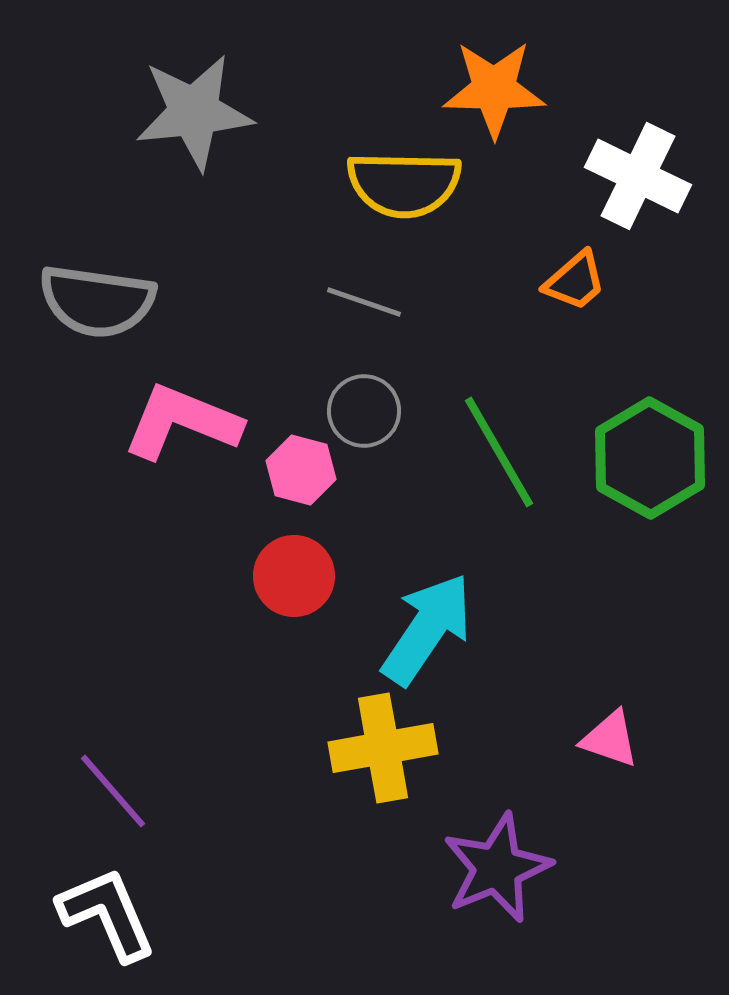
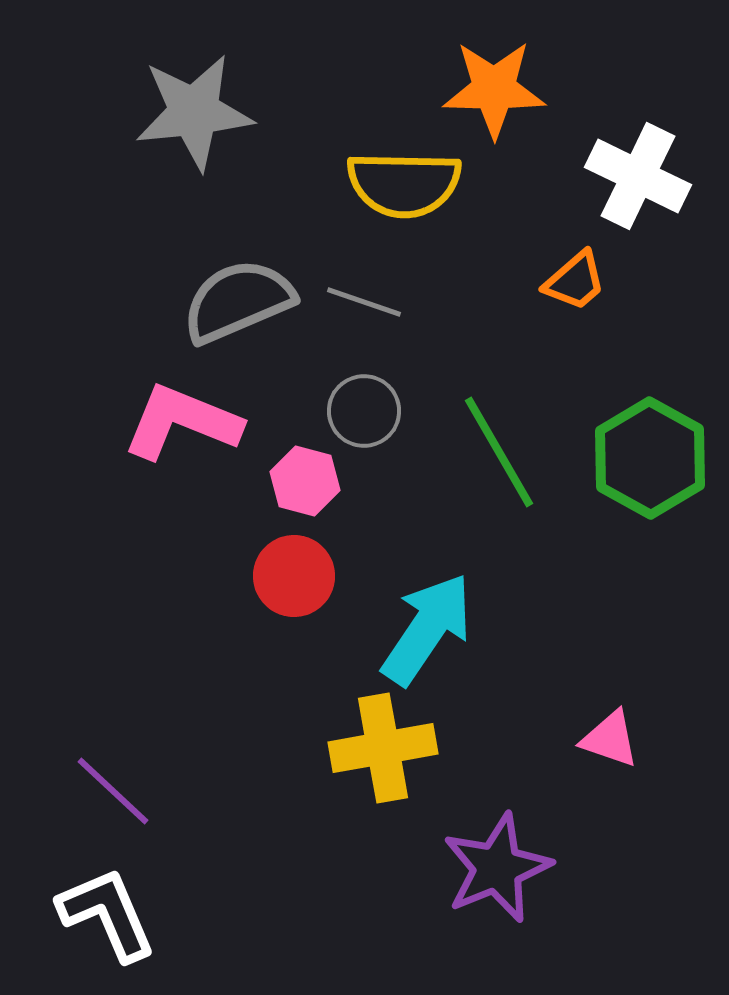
gray semicircle: moved 141 px right; rotated 149 degrees clockwise
pink hexagon: moved 4 px right, 11 px down
purple line: rotated 6 degrees counterclockwise
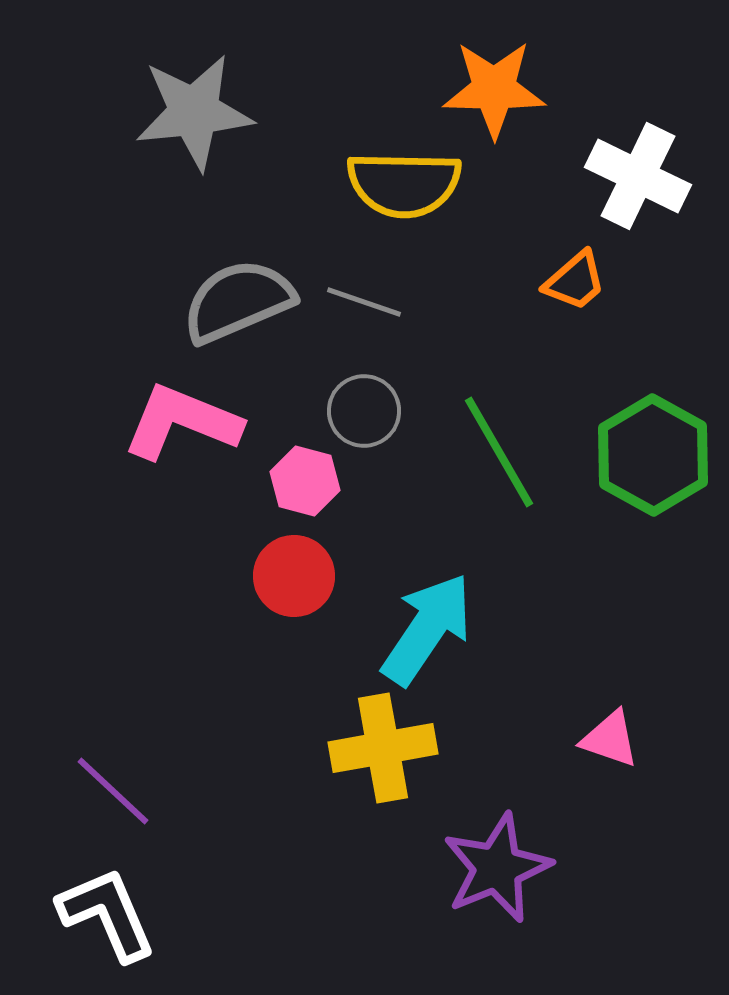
green hexagon: moved 3 px right, 3 px up
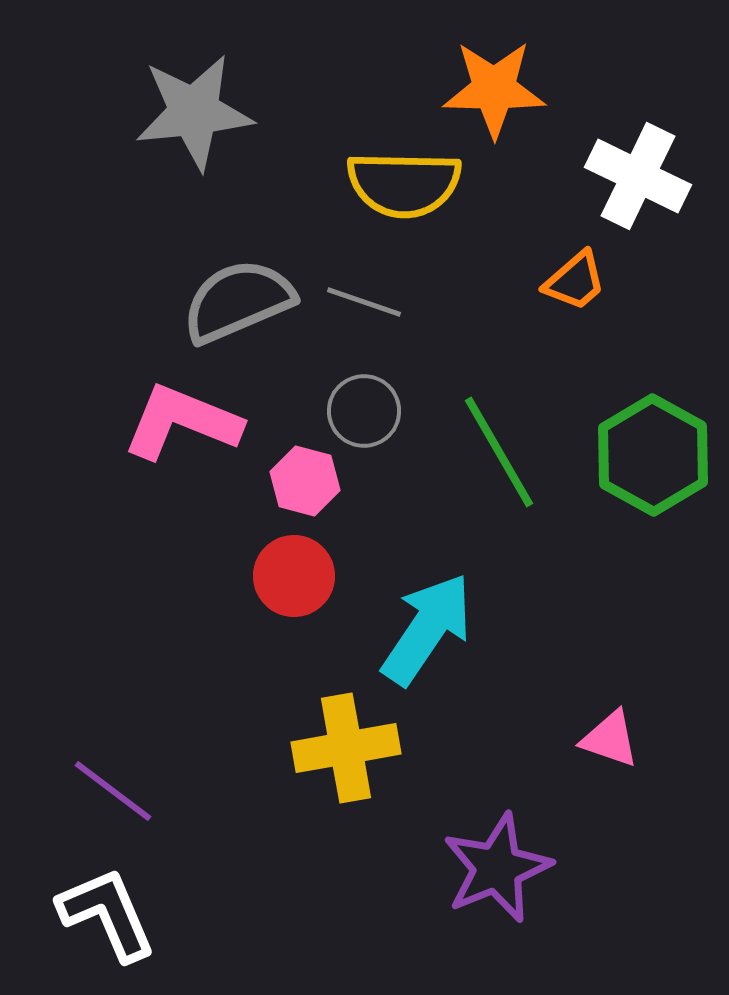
yellow cross: moved 37 px left
purple line: rotated 6 degrees counterclockwise
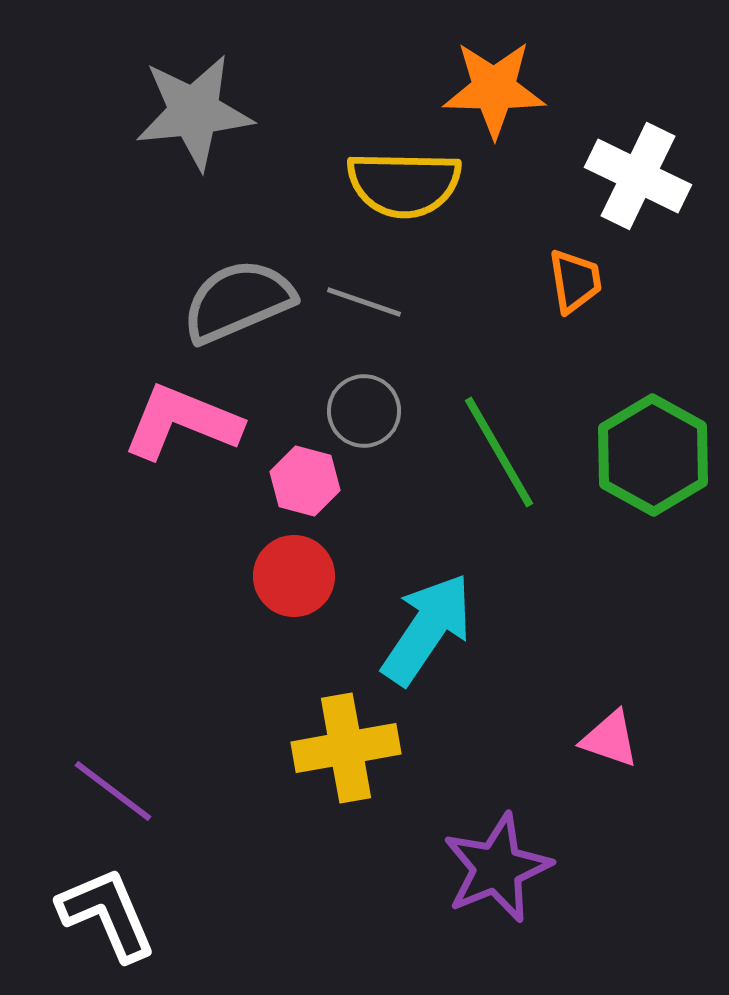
orange trapezoid: rotated 58 degrees counterclockwise
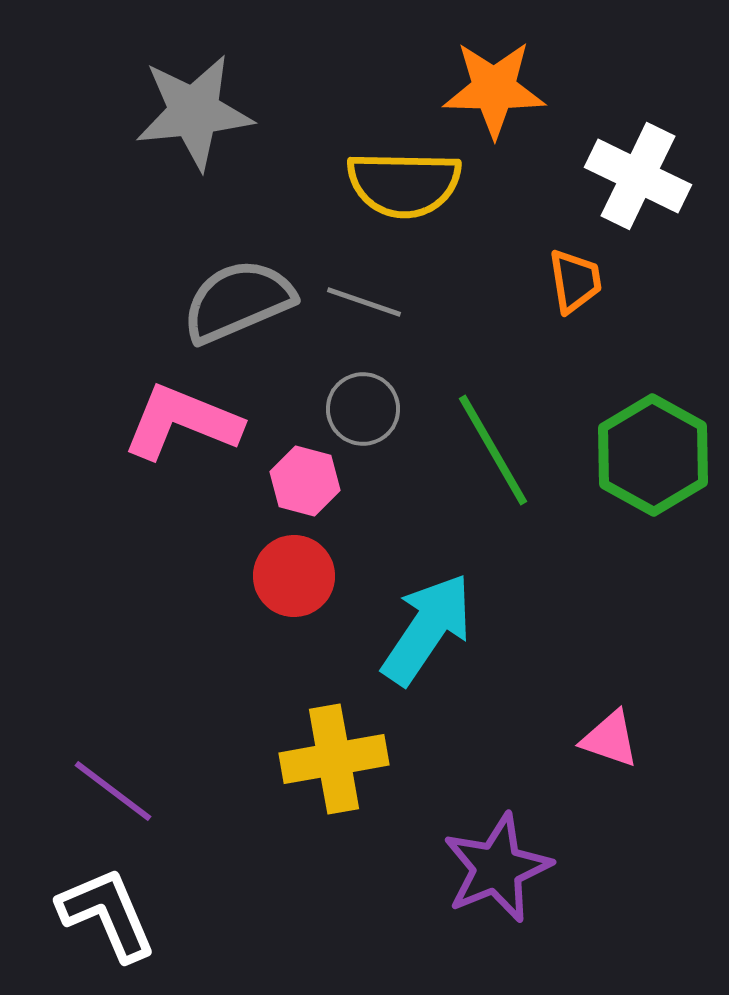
gray circle: moved 1 px left, 2 px up
green line: moved 6 px left, 2 px up
yellow cross: moved 12 px left, 11 px down
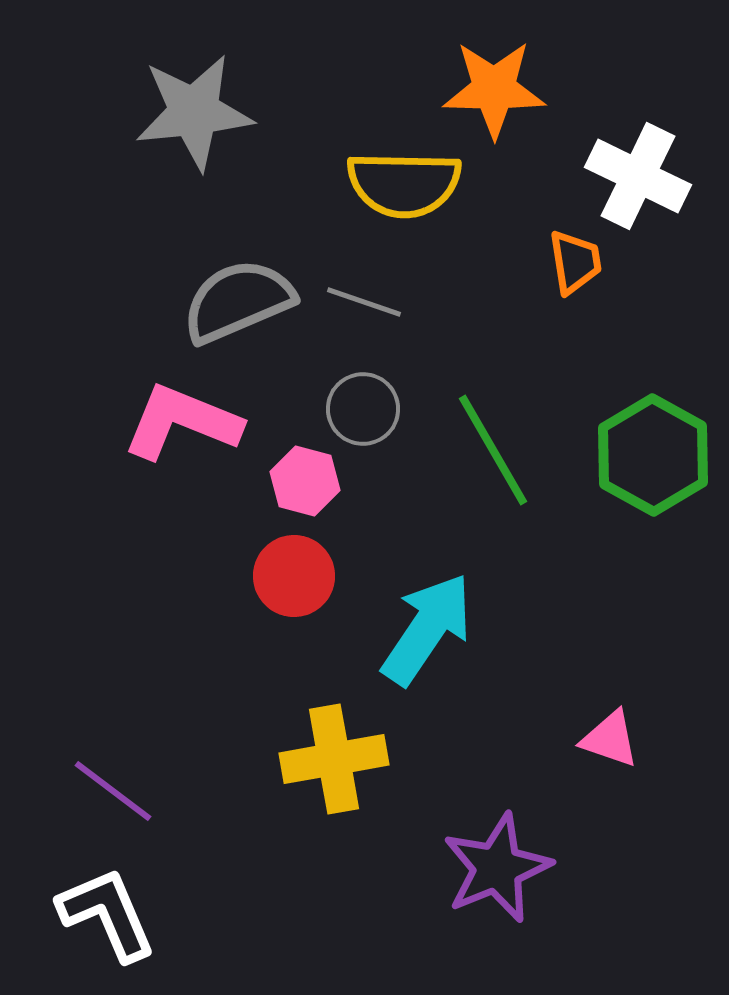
orange trapezoid: moved 19 px up
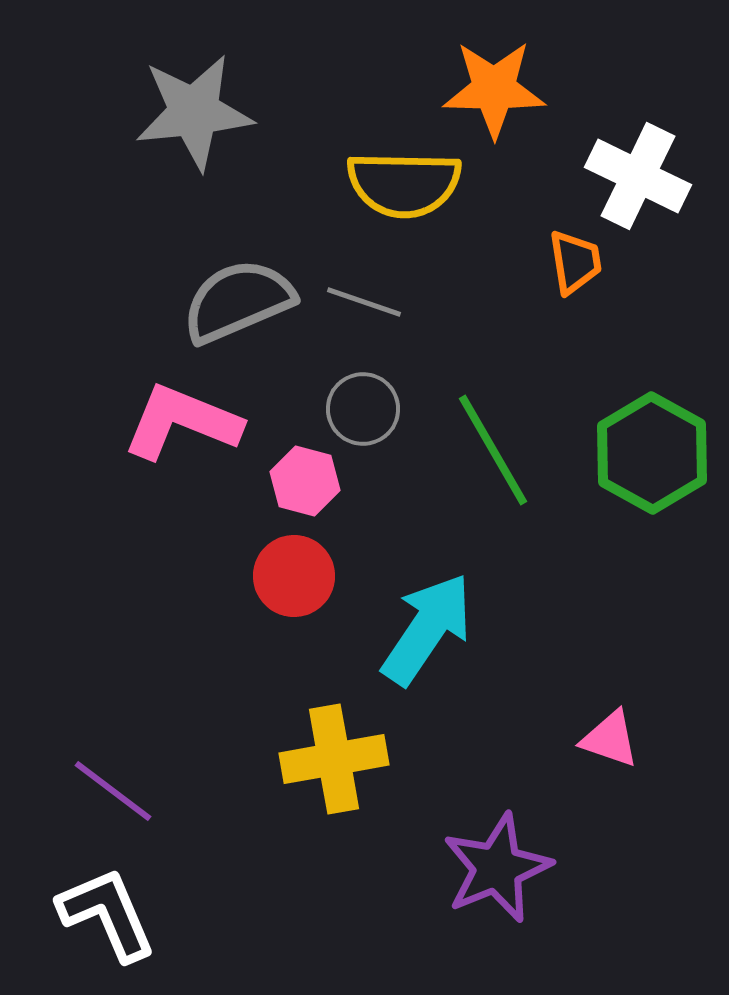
green hexagon: moved 1 px left, 2 px up
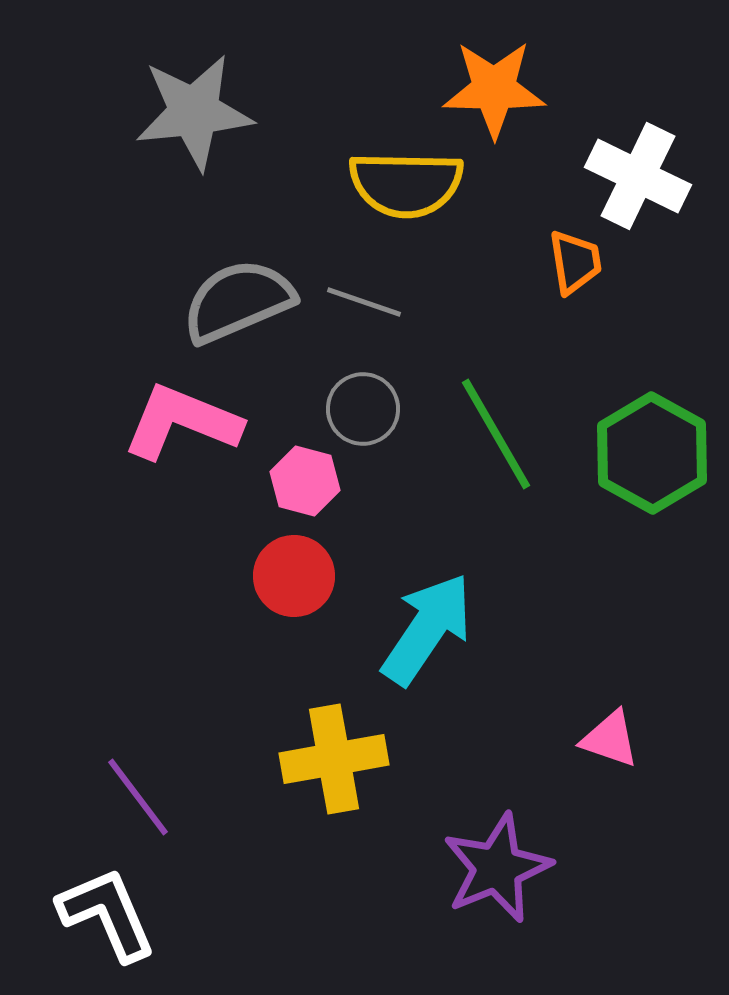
yellow semicircle: moved 2 px right
green line: moved 3 px right, 16 px up
purple line: moved 25 px right, 6 px down; rotated 16 degrees clockwise
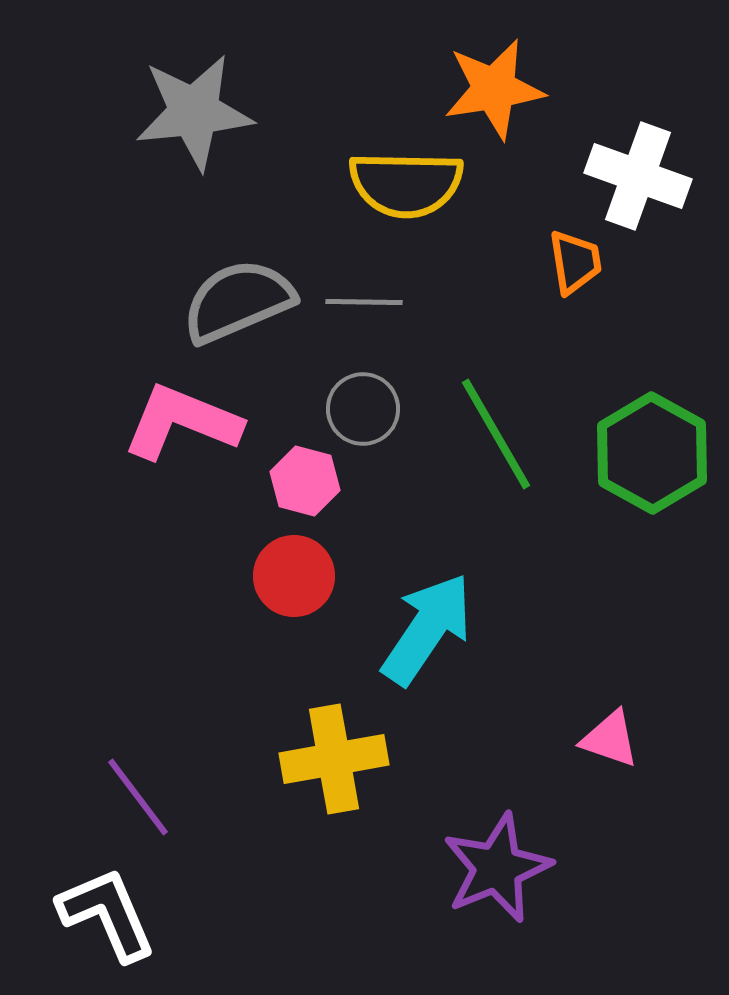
orange star: rotated 10 degrees counterclockwise
white cross: rotated 6 degrees counterclockwise
gray line: rotated 18 degrees counterclockwise
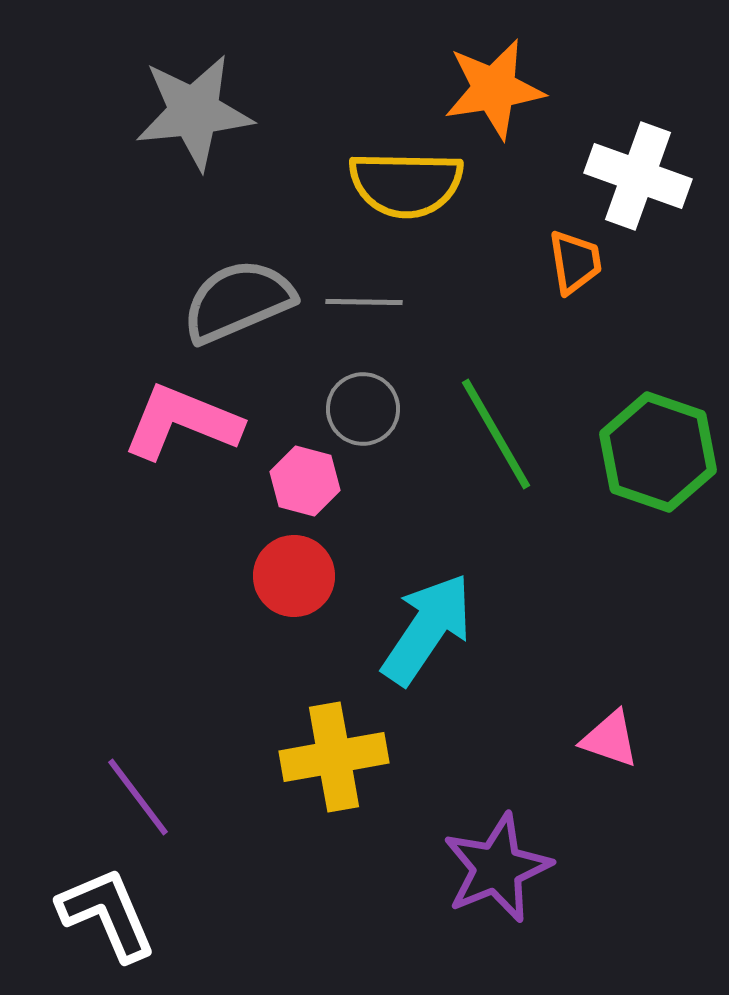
green hexagon: moved 6 px right, 1 px up; rotated 10 degrees counterclockwise
yellow cross: moved 2 px up
